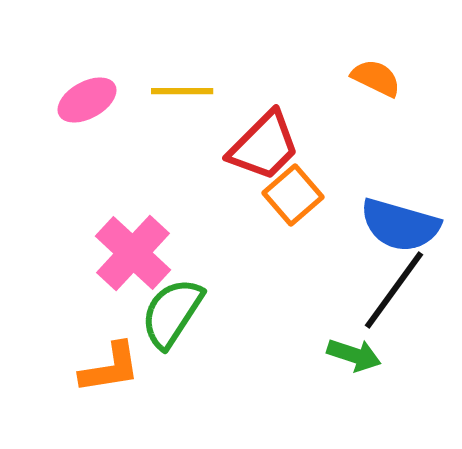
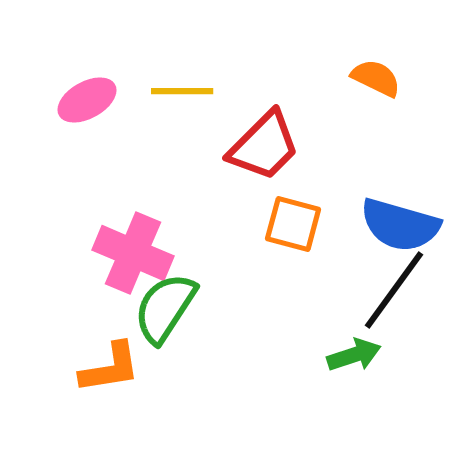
orange square: moved 29 px down; rotated 34 degrees counterclockwise
pink cross: rotated 20 degrees counterclockwise
green semicircle: moved 7 px left, 5 px up
green arrow: rotated 36 degrees counterclockwise
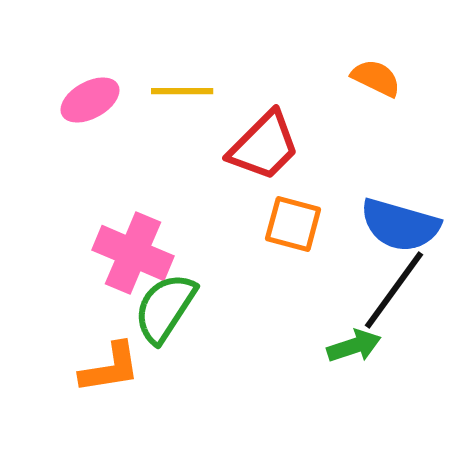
pink ellipse: moved 3 px right
green arrow: moved 9 px up
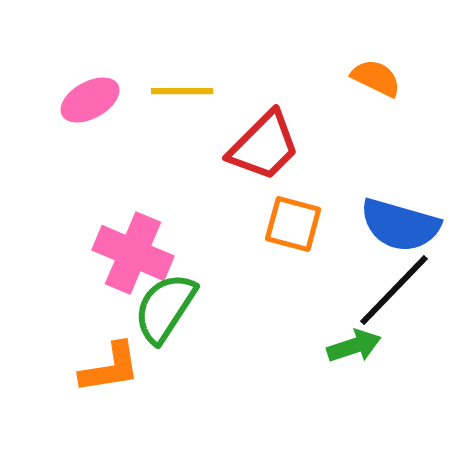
black line: rotated 8 degrees clockwise
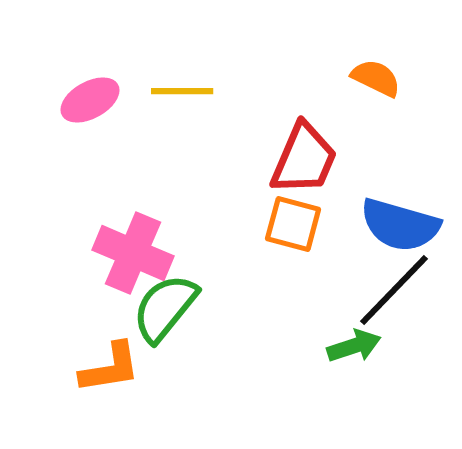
red trapezoid: moved 40 px right, 13 px down; rotated 22 degrees counterclockwise
green semicircle: rotated 6 degrees clockwise
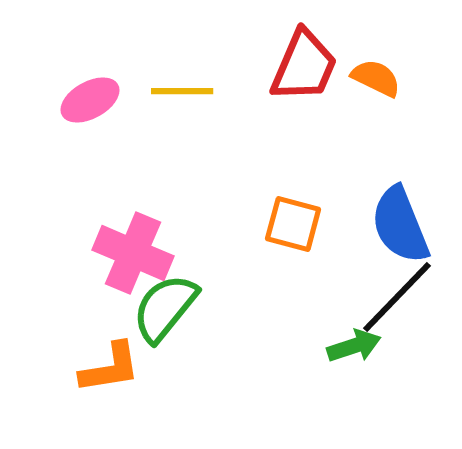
red trapezoid: moved 93 px up
blue semicircle: rotated 52 degrees clockwise
black line: moved 3 px right, 7 px down
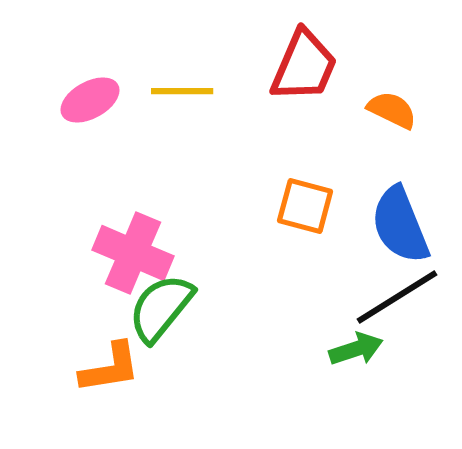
orange semicircle: moved 16 px right, 32 px down
orange square: moved 12 px right, 18 px up
black line: rotated 14 degrees clockwise
green semicircle: moved 4 px left
green arrow: moved 2 px right, 3 px down
